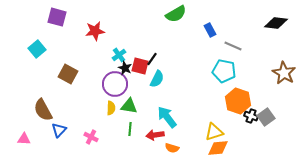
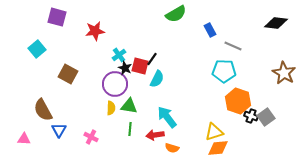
cyan pentagon: rotated 10 degrees counterclockwise
blue triangle: rotated 14 degrees counterclockwise
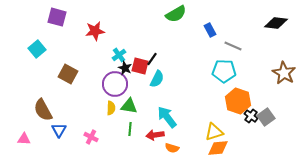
black cross: rotated 16 degrees clockwise
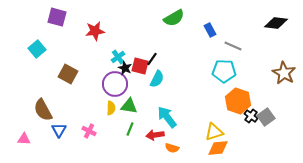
green semicircle: moved 2 px left, 4 px down
cyan cross: moved 1 px left, 2 px down
green line: rotated 16 degrees clockwise
pink cross: moved 2 px left, 6 px up
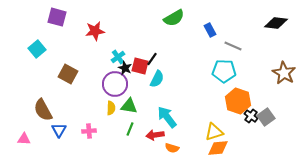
pink cross: rotated 32 degrees counterclockwise
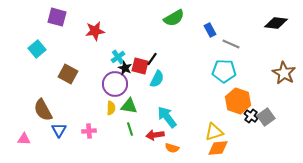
gray line: moved 2 px left, 2 px up
green line: rotated 40 degrees counterclockwise
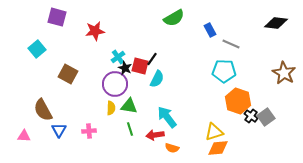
pink triangle: moved 3 px up
